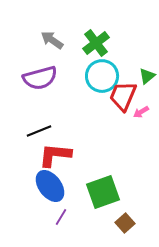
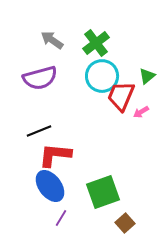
red trapezoid: moved 2 px left
purple line: moved 1 px down
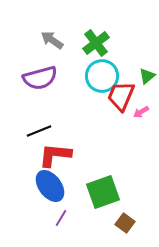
brown square: rotated 12 degrees counterclockwise
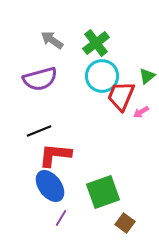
purple semicircle: moved 1 px down
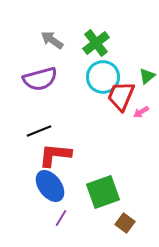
cyan circle: moved 1 px right, 1 px down
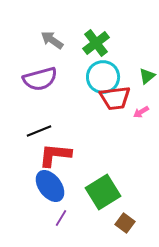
red trapezoid: moved 6 px left, 2 px down; rotated 120 degrees counterclockwise
green square: rotated 12 degrees counterclockwise
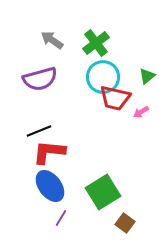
red trapezoid: rotated 20 degrees clockwise
red L-shape: moved 6 px left, 3 px up
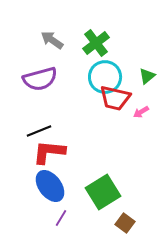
cyan circle: moved 2 px right
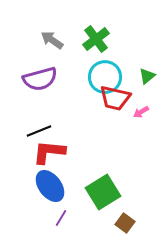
green cross: moved 4 px up
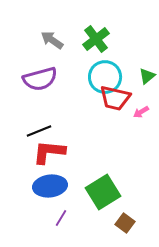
blue ellipse: rotated 60 degrees counterclockwise
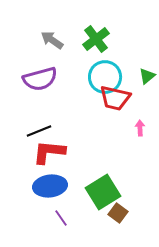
pink arrow: moved 1 px left, 16 px down; rotated 119 degrees clockwise
purple line: rotated 66 degrees counterclockwise
brown square: moved 7 px left, 10 px up
